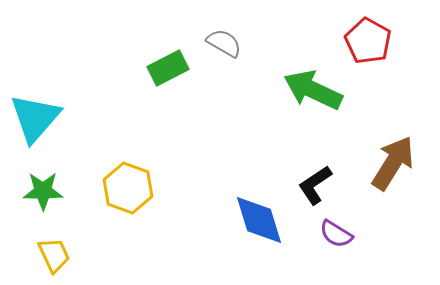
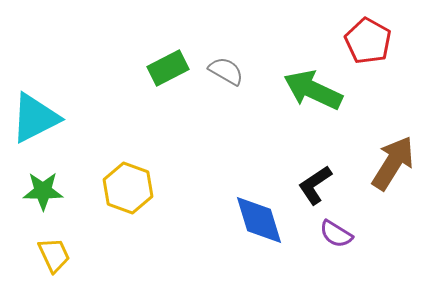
gray semicircle: moved 2 px right, 28 px down
cyan triangle: rotated 22 degrees clockwise
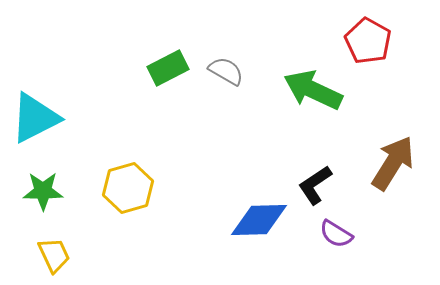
yellow hexagon: rotated 24 degrees clockwise
blue diamond: rotated 74 degrees counterclockwise
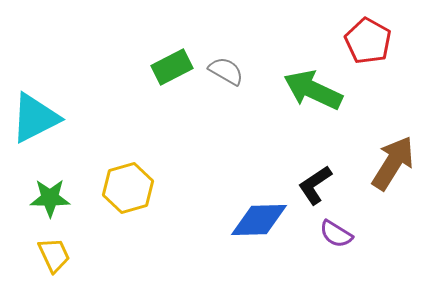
green rectangle: moved 4 px right, 1 px up
green star: moved 7 px right, 7 px down
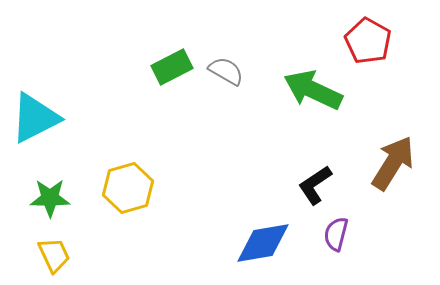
blue diamond: moved 4 px right, 23 px down; rotated 8 degrees counterclockwise
purple semicircle: rotated 72 degrees clockwise
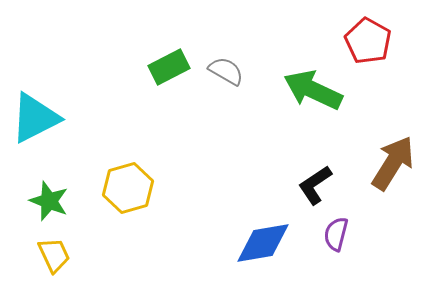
green rectangle: moved 3 px left
green star: moved 1 px left, 3 px down; rotated 21 degrees clockwise
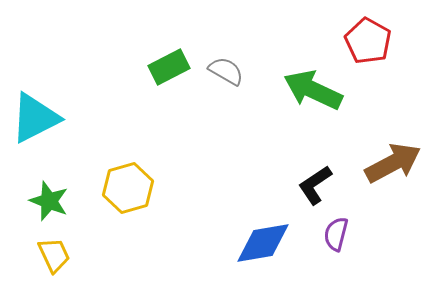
brown arrow: rotated 30 degrees clockwise
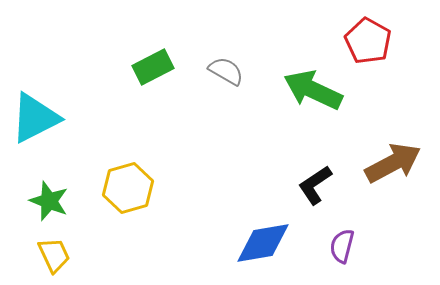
green rectangle: moved 16 px left
purple semicircle: moved 6 px right, 12 px down
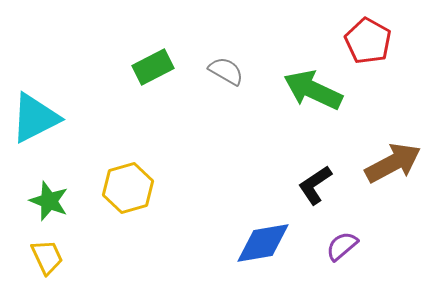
purple semicircle: rotated 36 degrees clockwise
yellow trapezoid: moved 7 px left, 2 px down
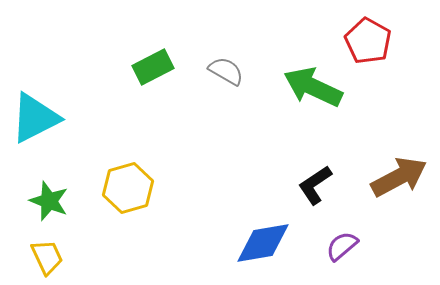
green arrow: moved 3 px up
brown arrow: moved 6 px right, 14 px down
